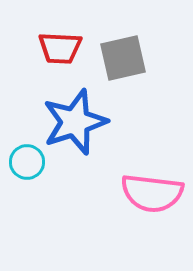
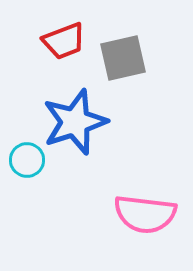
red trapezoid: moved 4 px right, 7 px up; rotated 24 degrees counterclockwise
cyan circle: moved 2 px up
pink semicircle: moved 7 px left, 21 px down
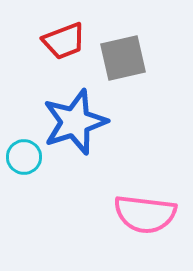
cyan circle: moved 3 px left, 3 px up
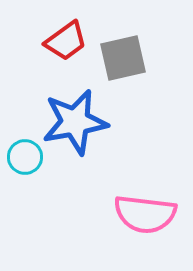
red trapezoid: moved 2 px right; rotated 15 degrees counterclockwise
blue star: rotated 8 degrees clockwise
cyan circle: moved 1 px right
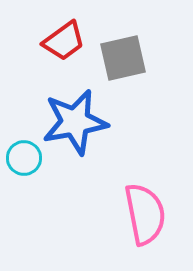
red trapezoid: moved 2 px left
cyan circle: moved 1 px left, 1 px down
pink semicircle: rotated 108 degrees counterclockwise
